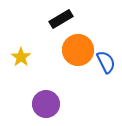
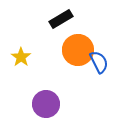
blue semicircle: moved 7 px left
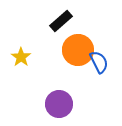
black rectangle: moved 2 px down; rotated 10 degrees counterclockwise
purple circle: moved 13 px right
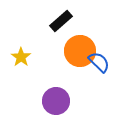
orange circle: moved 2 px right, 1 px down
blue semicircle: rotated 20 degrees counterclockwise
purple circle: moved 3 px left, 3 px up
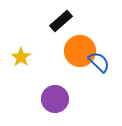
purple circle: moved 1 px left, 2 px up
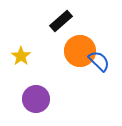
yellow star: moved 1 px up
blue semicircle: moved 1 px up
purple circle: moved 19 px left
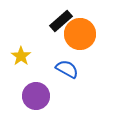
orange circle: moved 17 px up
blue semicircle: moved 32 px left, 8 px down; rotated 15 degrees counterclockwise
purple circle: moved 3 px up
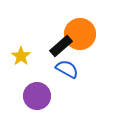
black rectangle: moved 25 px down
purple circle: moved 1 px right
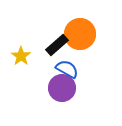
black rectangle: moved 4 px left, 1 px up
purple circle: moved 25 px right, 8 px up
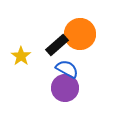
purple circle: moved 3 px right
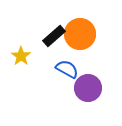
black rectangle: moved 3 px left, 9 px up
purple circle: moved 23 px right
